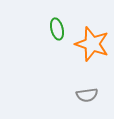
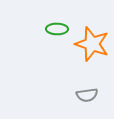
green ellipse: rotated 75 degrees counterclockwise
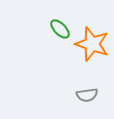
green ellipse: moved 3 px right; rotated 45 degrees clockwise
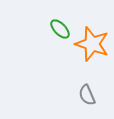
gray semicircle: rotated 75 degrees clockwise
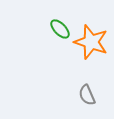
orange star: moved 1 px left, 2 px up
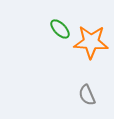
orange star: rotated 16 degrees counterclockwise
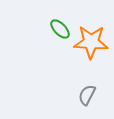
gray semicircle: rotated 50 degrees clockwise
